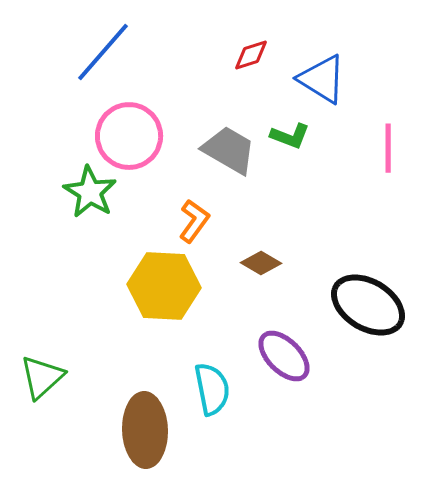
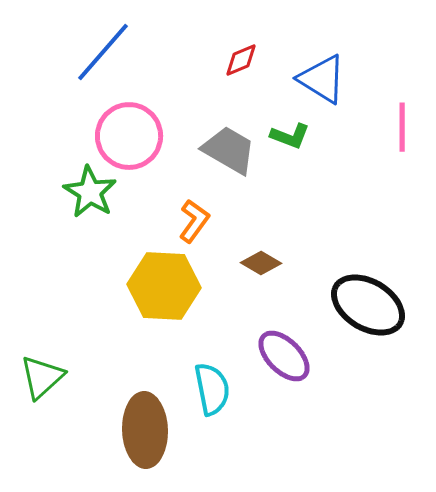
red diamond: moved 10 px left, 5 px down; rotated 6 degrees counterclockwise
pink line: moved 14 px right, 21 px up
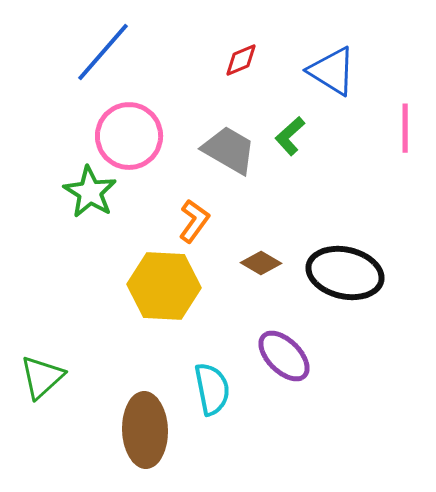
blue triangle: moved 10 px right, 8 px up
pink line: moved 3 px right, 1 px down
green L-shape: rotated 117 degrees clockwise
black ellipse: moved 23 px left, 32 px up; rotated 18 degrees counterclockwise
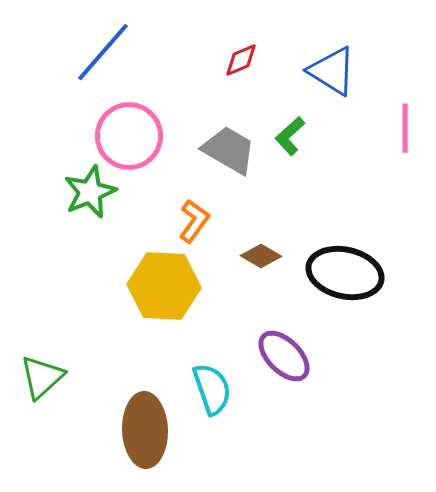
green star: rotated 18 degrees clockwise
brown diamond: moved 7 px up
cyan semicircle: rotated 8 degrees counterclockwise
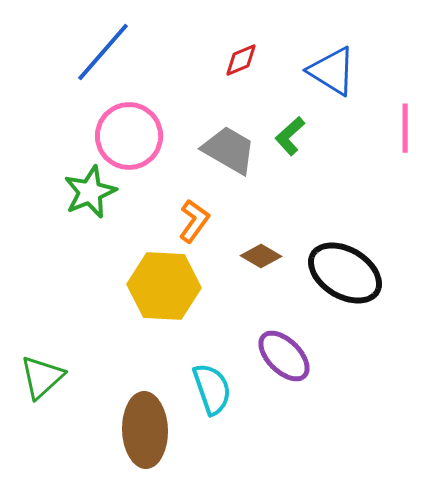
black ellipse: rotated 18 degrees clockwise
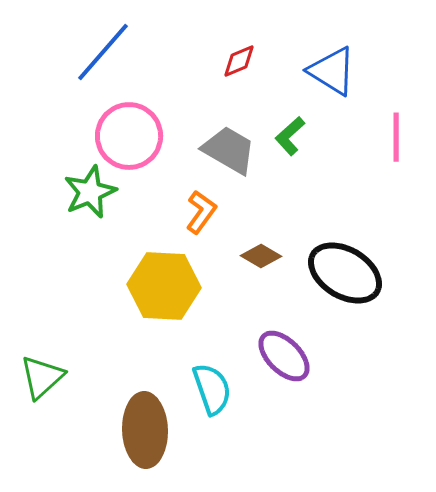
red diamond: moved 2 px left, 1 px down
pink line: moved 9 px left, 9 px down
orange L-shape: moved 7 px right, 9 px up
